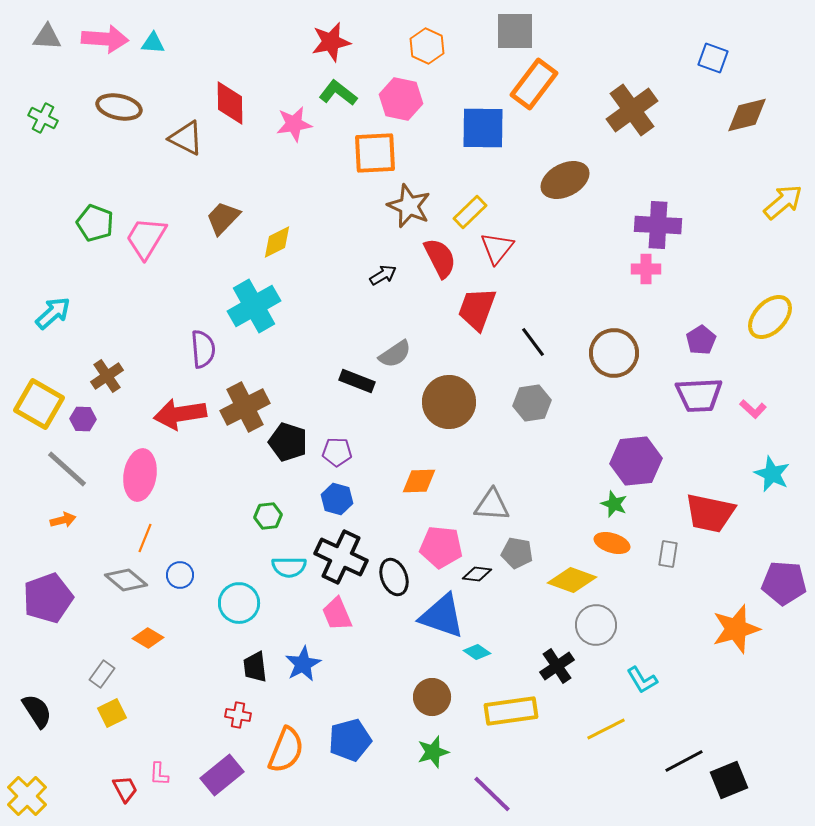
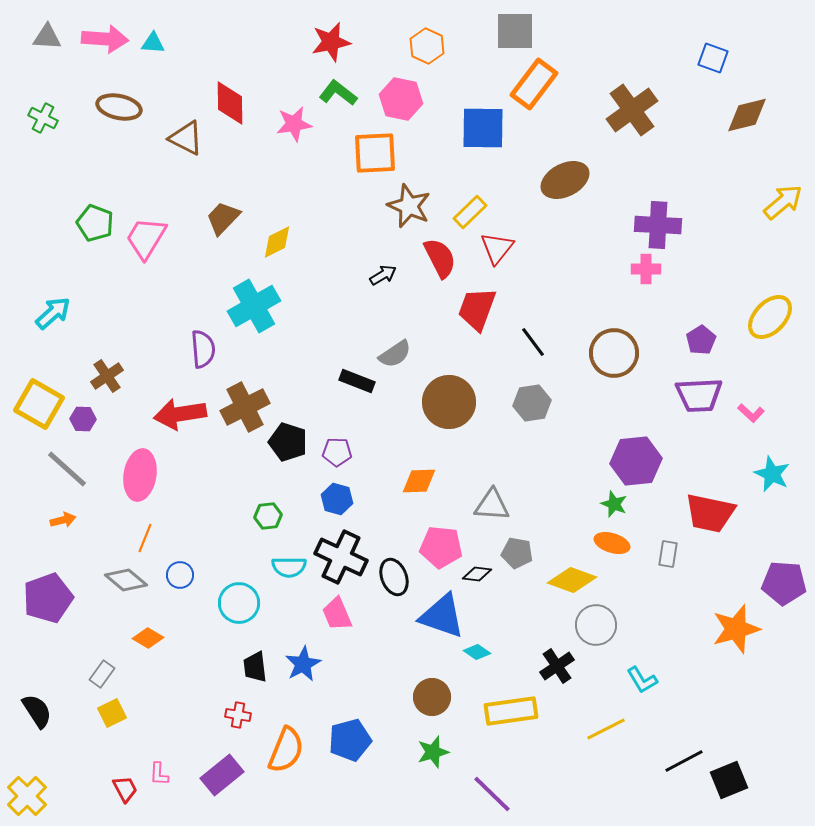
pink L-shape at (753, 409): moved 2 px left, 4 px down
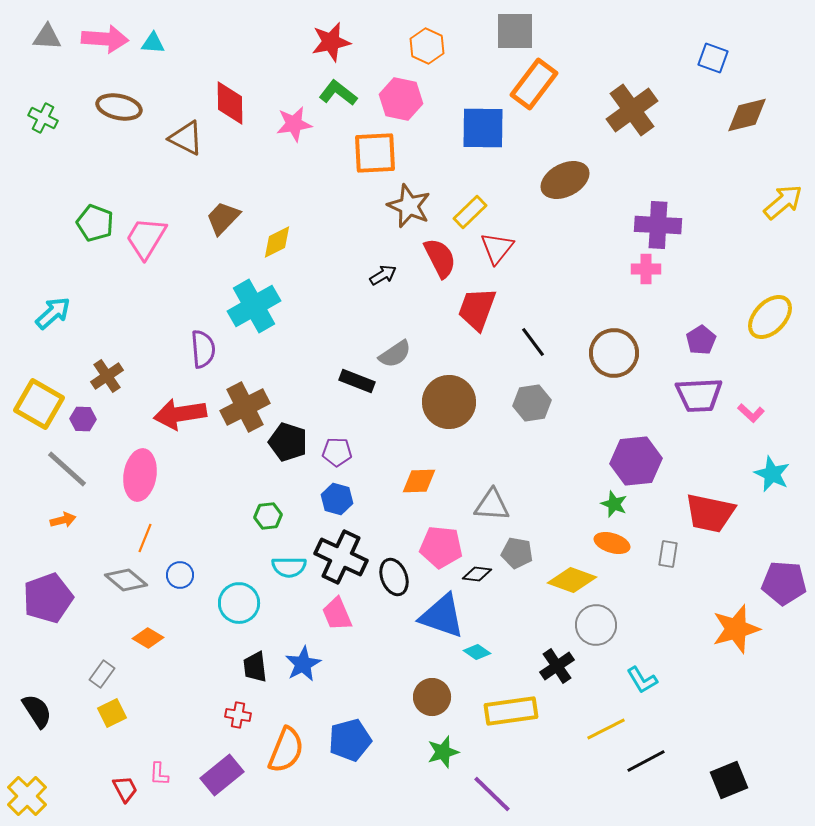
green star at (433, 752): moved 10 px right
black line at (684, 761): moved 38 px left
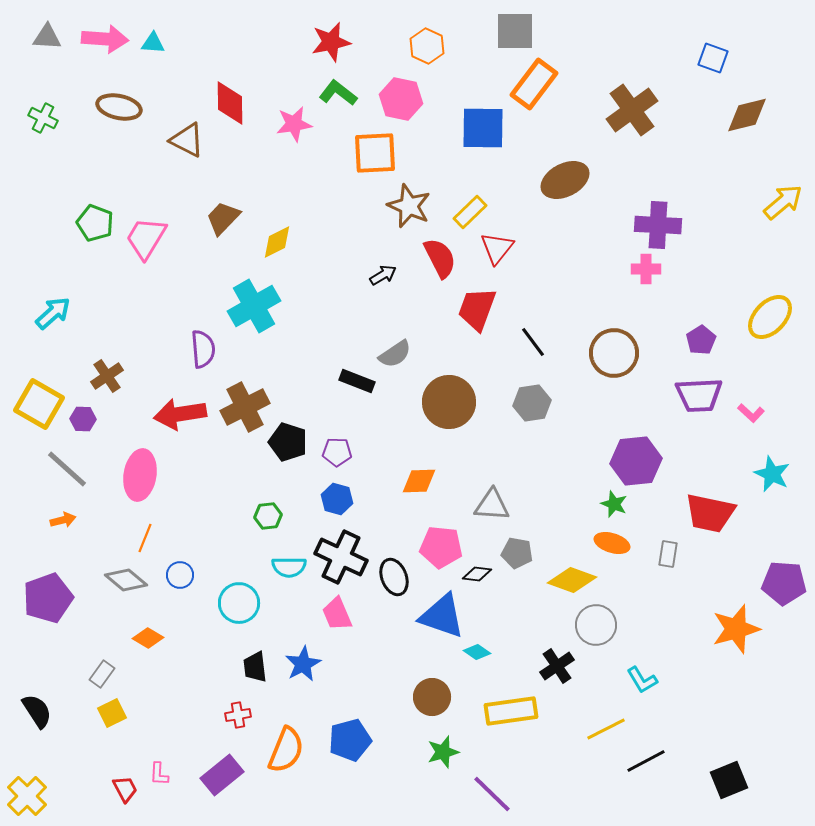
brown triangle at (186, 138): moved 1 px right, 2 px down
red cross at (238, 715): rotated 20 degrees counterclockwise
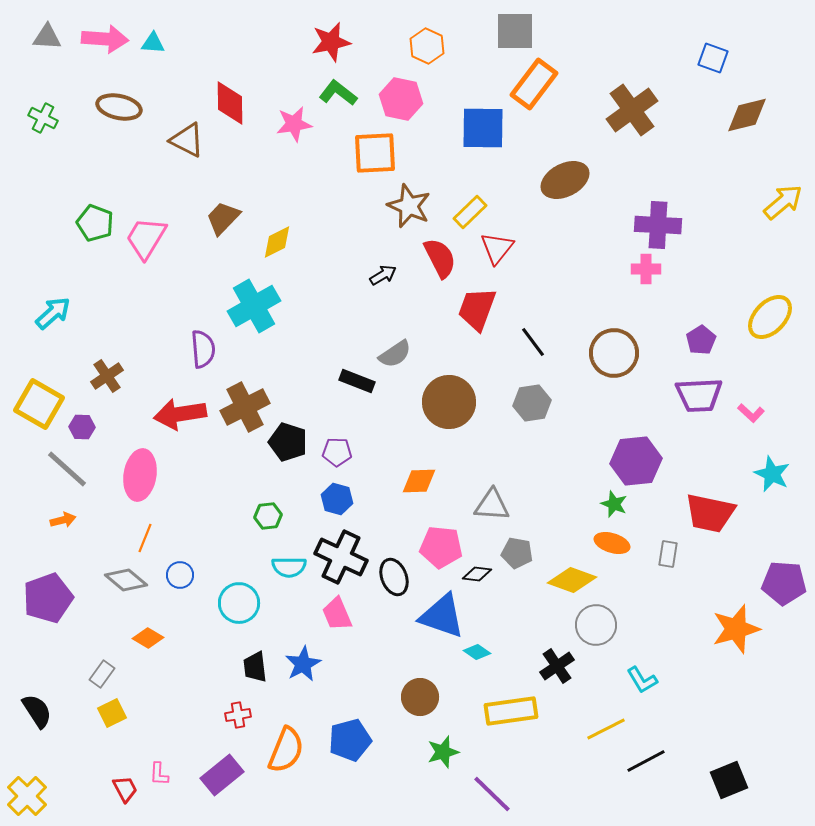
purple hexagon at (83, 419): moved 1 px left, 8 px down
brown circle at (432, 697): moved 12 px left
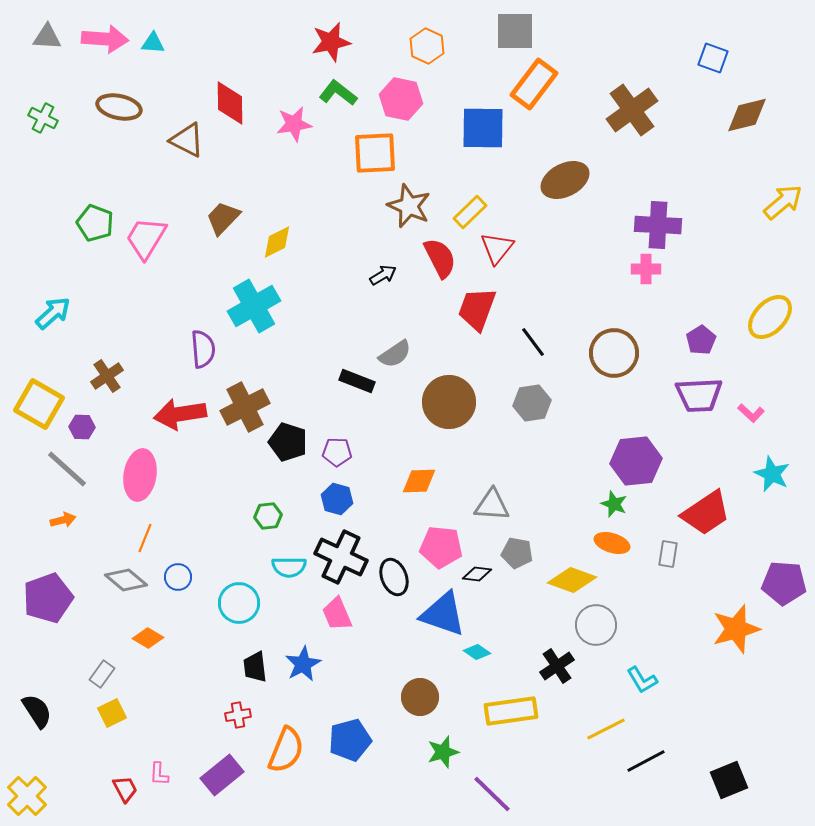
red trapezoid at (710, 513): moved 4 px left; rotated 46 degrees counterclockwise
blue circle at (180, 575): moved 2 px left, 2 px down
blue triangle at (442, 616): moved 1 px right, 2 px up
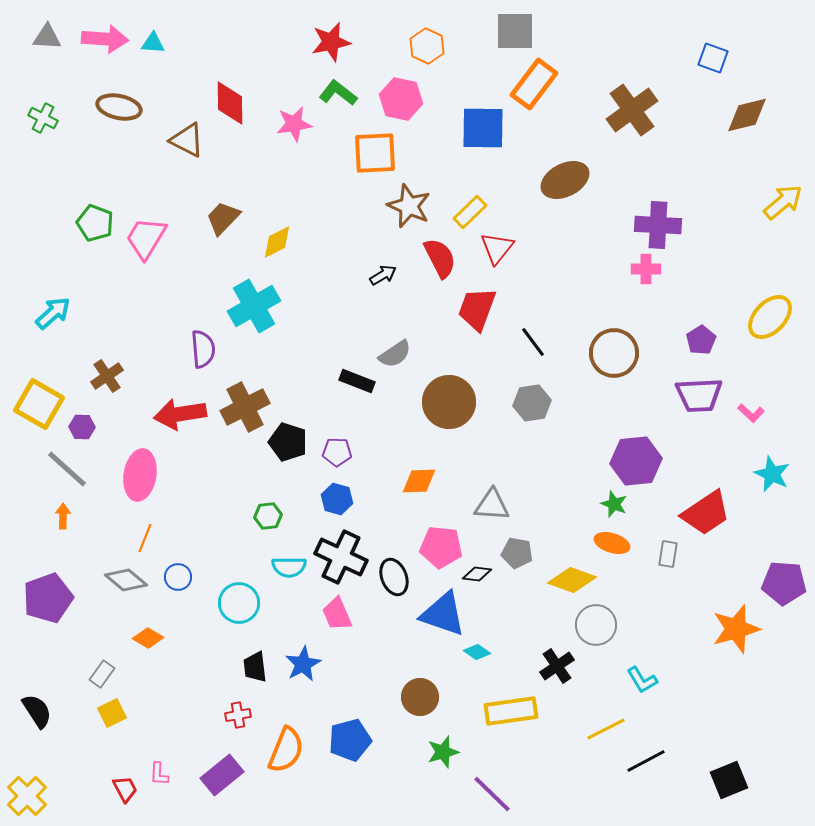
orange arrow at (63, 520): moved 4 px up; rotated 75 degrees counterclockwise
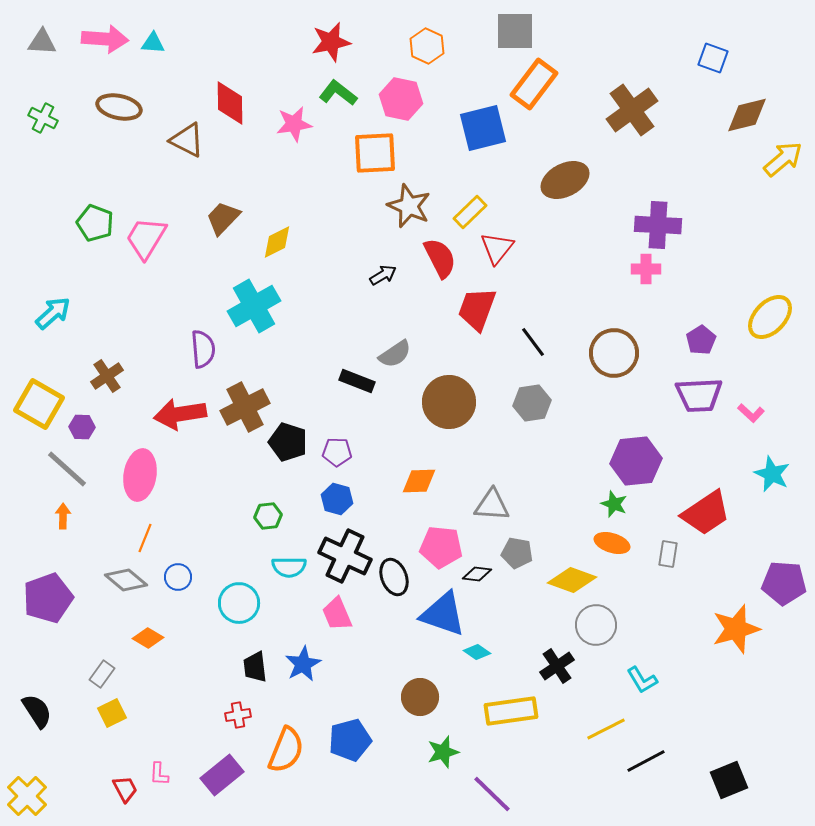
gray triangle at (47, 37): moved 5 px left, 5 px down
blue square at (483, 128): rotated 15 degrees counterclockwise
yellow arrow at (783, 202): moved 43 px up
black cross at (341, 557): moved 4 px right, 1 px up
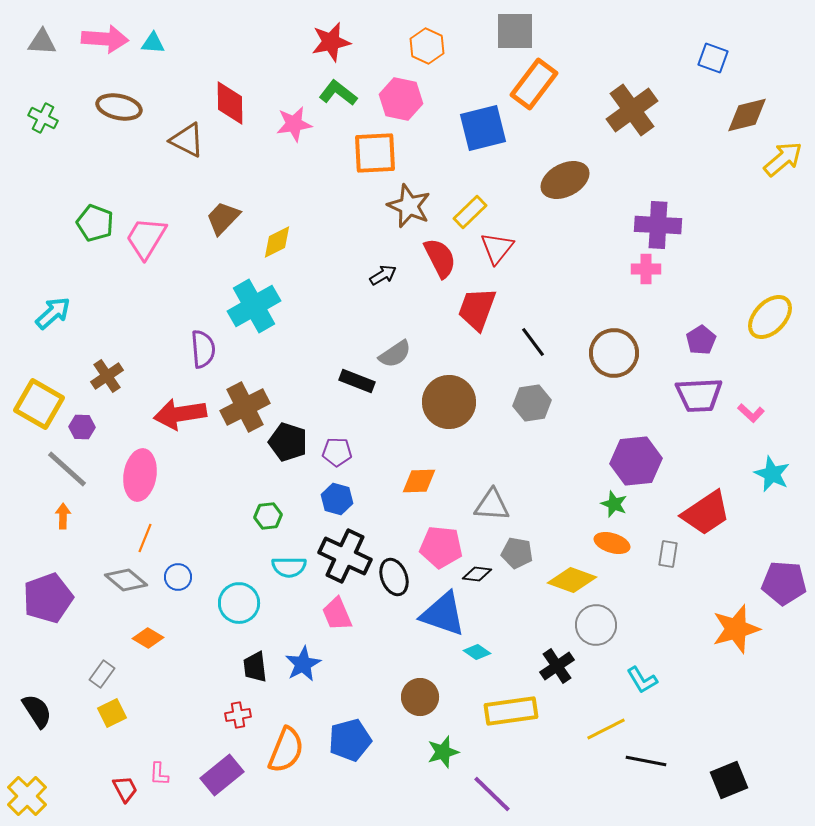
black line at (646, 761): rotated 39 degrees clockwise
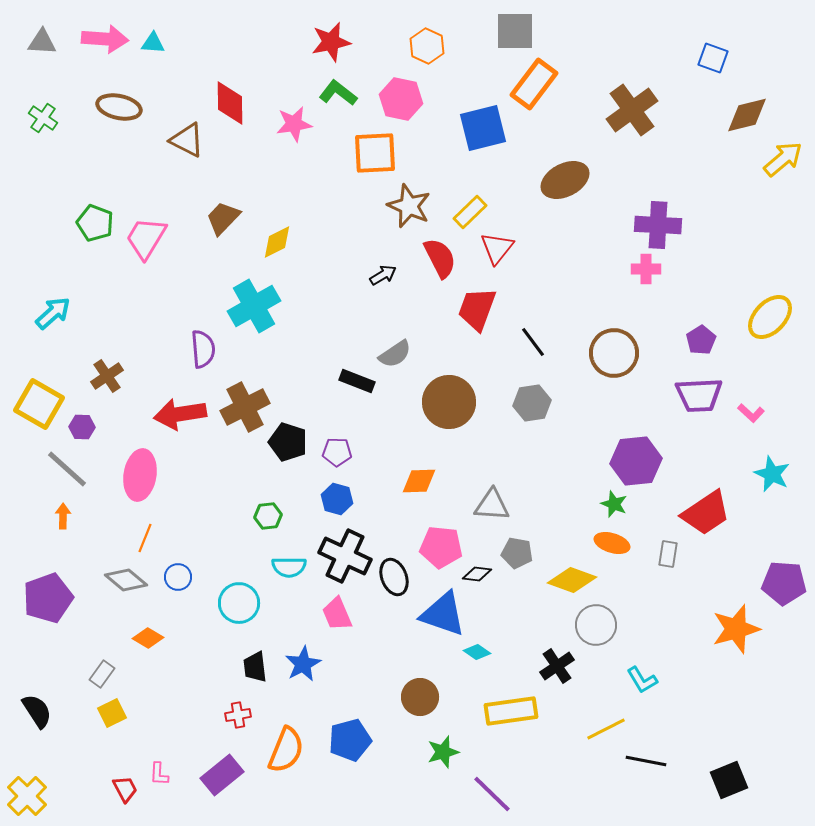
green cross at (43, 118): rotated 8 degrees clockwise
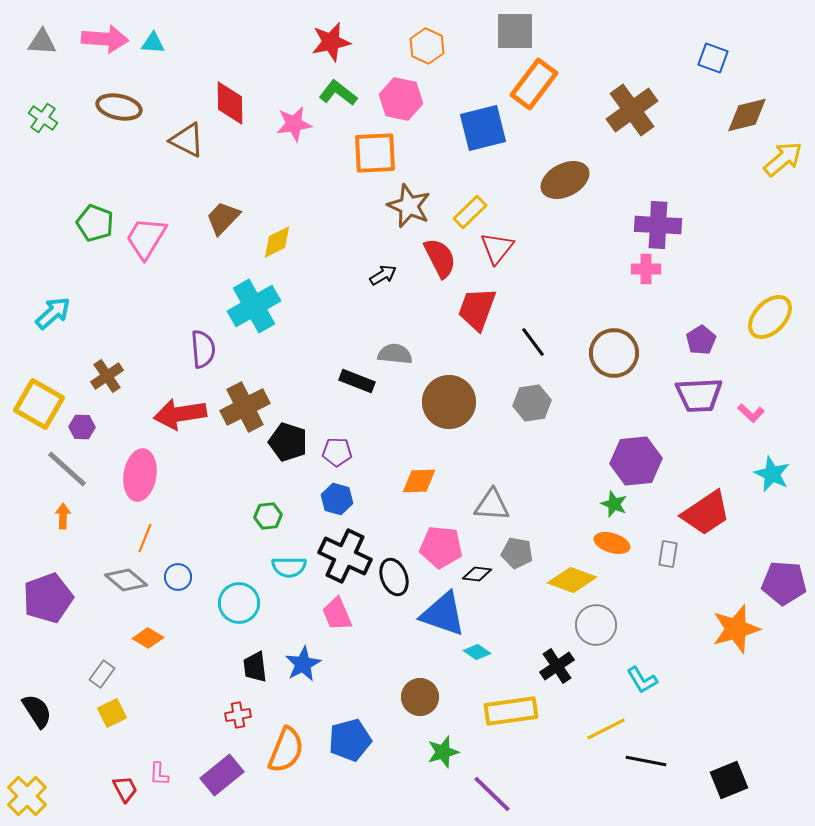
gray semicircle at (395, 354): rotated 140 degrees counterclockwise
